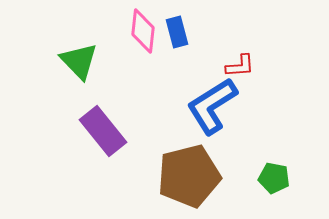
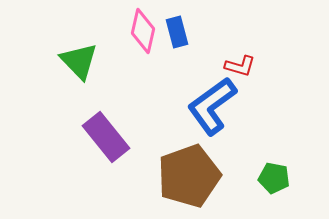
pink diamond: rotated 6 degrees clockwise
red L-shape: rotated 20 degrees clockwise
blue L-shape: rotated 4 degrees counterclockwise
purple rectangle: moved 3 px right, 6 px down
brown pentagon: rotated 6 degrees counterclockwise
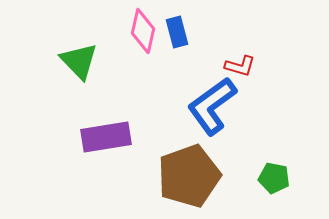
purple rectangle: rotated 60 degrees counterclockwise
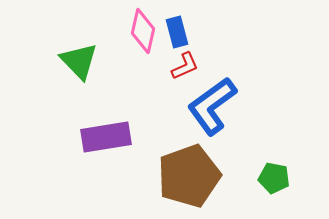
red L-shape: moved 55 px left; rotated 40 degrees counterclockwise
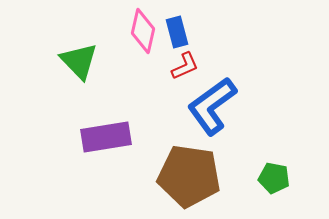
brown pentagon: rotated 28 degrees clockwise
